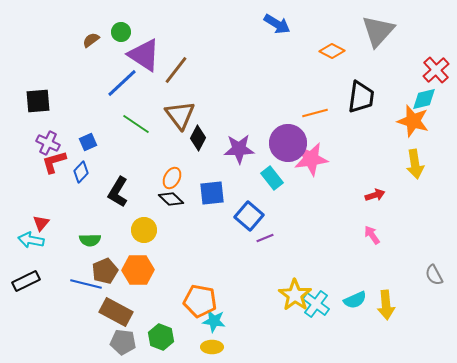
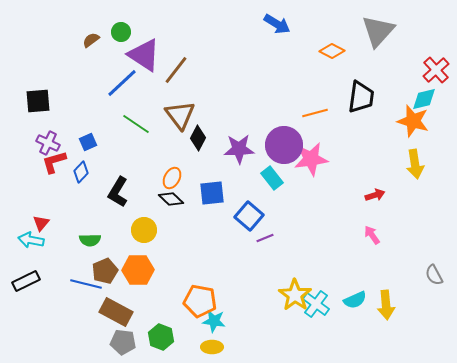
purple circle at (288, 143): moved 4 px left, 2 px down
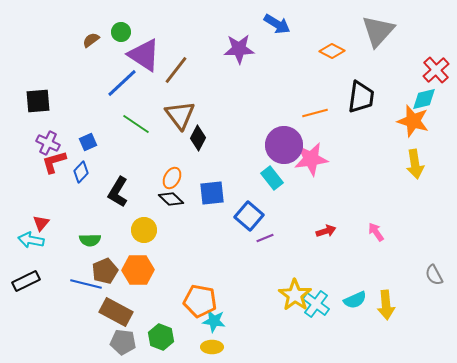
purple star at (239, 149): moved 100 px up
red arrow at (375, 195): moved 49 px left, 36 px down
pink arrow at (372, 235): moved 4 px right, 3 px up
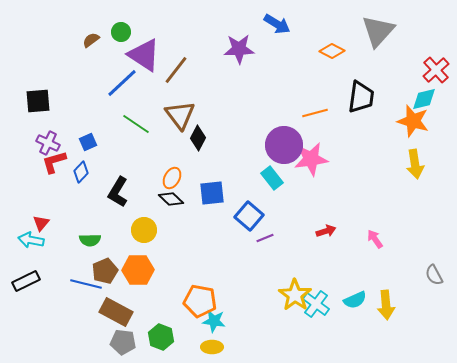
pink arrow at (376, 232): moved 1 px left, 7 px down
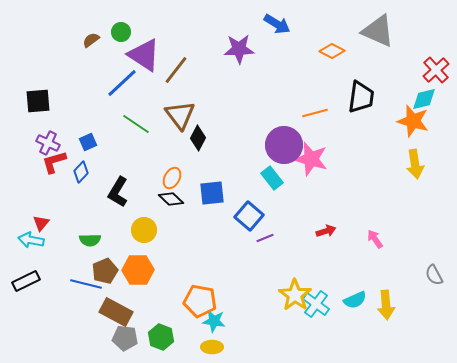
gray triangle at (378, 31): rotated 48 degrees counterclockwise
pink star at (311, 159): rotated 24 degrees clockwise
gray pentagon at (123, 342): moved 2 px right, 4 px up
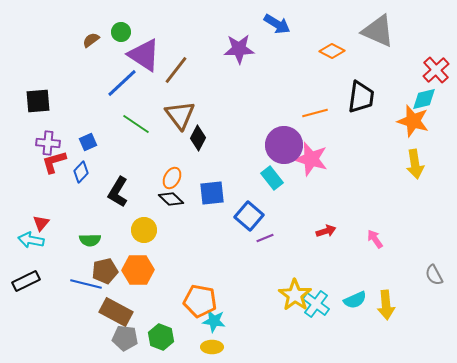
purple cross at (48, 143): rotated 20 degrees counterclockwise
brown pentagon at (105, 271): rotated 10 degrees clockwise
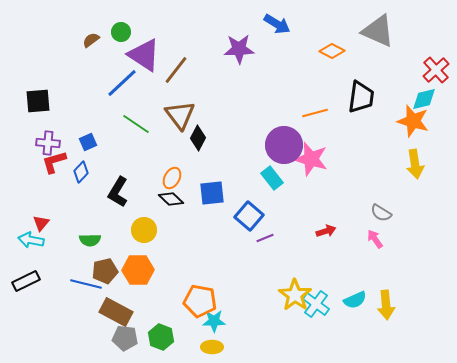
gray semicircle at (434, 275): moved 53 px left, 62 px up; rotated 30 degrees counterclockwise
cyan star at (214, 321): rotated 10 degrees counterclockwise
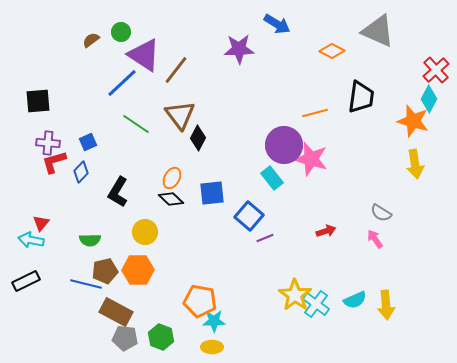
cyan diamond at (424, 99): moved 5 px right; rotated 48 degrees counterclockwise
yellow circle at (144, 230): moved 1 px right, 2 px down
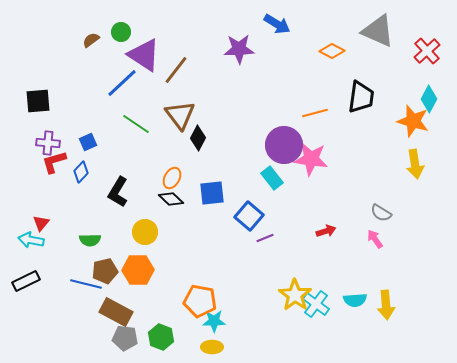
red cross at (436, 70): moved 9 px left, 19 px up
pink star at (311, 159): rotated 8 degrees counterclockwise
cyan semicircle at (355, 300): rotated 20 degrees clockwise
